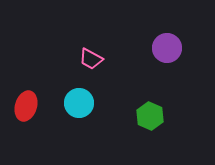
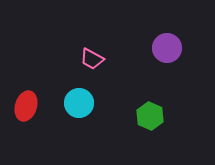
pink trapezoid: moved 1 px right
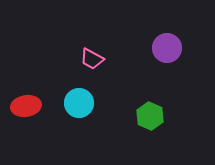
red ellipse: rotated 64 degrees clockwise
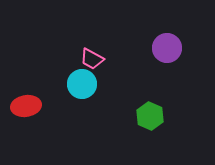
cyan circle: moved 3 px right, 19 px up
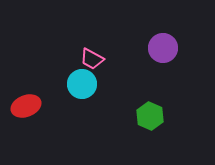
purple circle: moved 4 px left
red ellipse: rotated 12 degrees counterclockwise
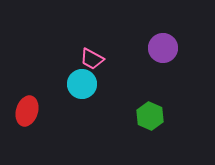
red ellipse: moved 1 px right, 5 px down; rotated 52 degrees counterclockwise
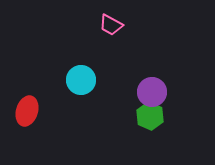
purple circle: moved 11 px left, 44 px down
pink trapezoid: moved 19 px right, 34 px up
cyan circle: moved 1 px left, 4 px up
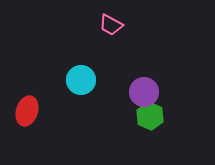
purple circle: moved 8 px left
